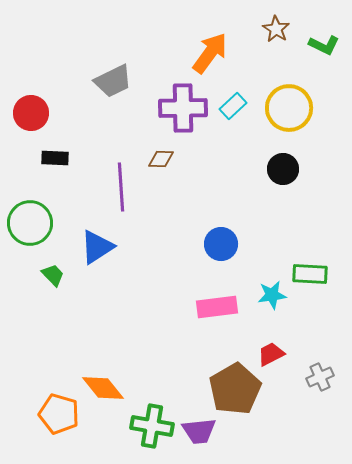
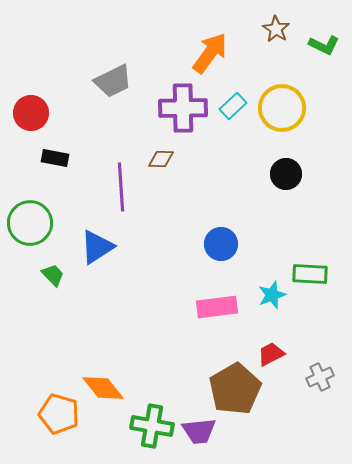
yellow circle: moved 7 px left
black rectangle: rotated 8 degrees clockwise
black circle: moved 3 px right, 5 px down
cyan star: rotated 12 degrees counterclockwise
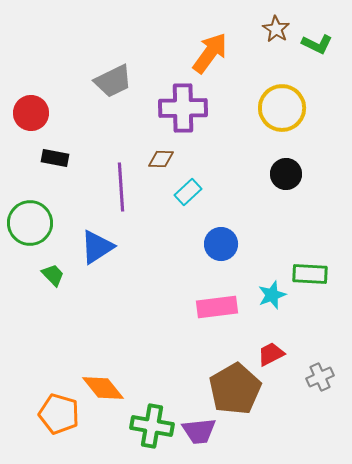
green L-shape: moved 7 px left, 1 px up
cyan rectangle: moved 45 px left, 86 px down
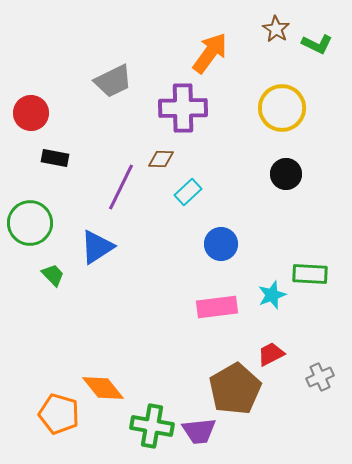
purple line: rotated 30 degrees clockwise
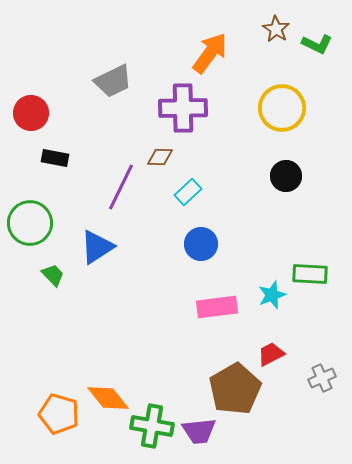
brown diamond: moved 1 px left, 2 px up
black circle: moved 2 px down
blue circle: moved 20 px left
gray cross: moved 2 px right, 1 px down
orange diamond: moved 5 px right, 10 px down
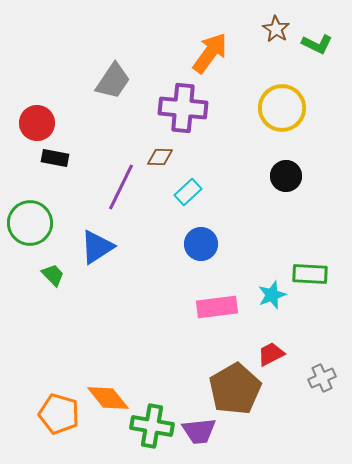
gray trapezoid: rotated 30 degrees counterclockwise
purple cross: rotated 6 degrees clockwise
red circle: moved 6 px right, 10 px down
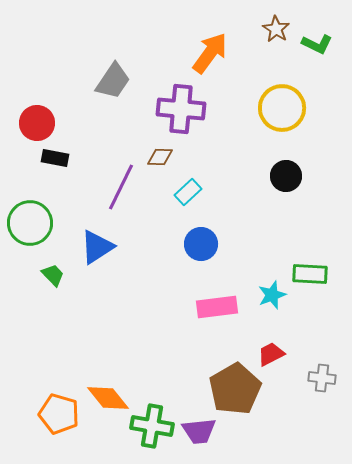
purple cross: moved 2 px left, 1 px down
gray cross: rotated 32 degrees clockwise
